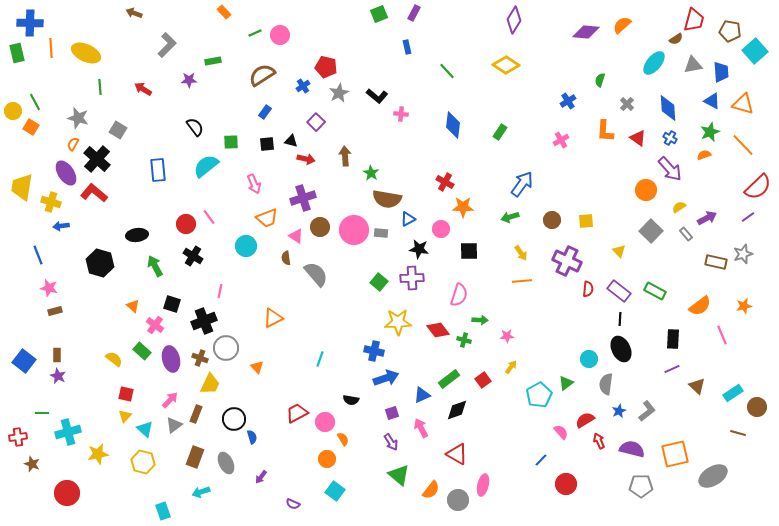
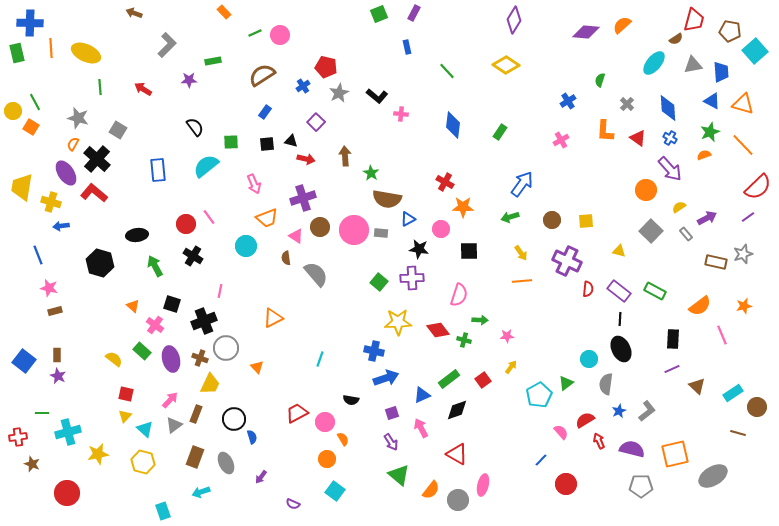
yellow triangle at (619, 251): rotated 32 degrees counterclockwise
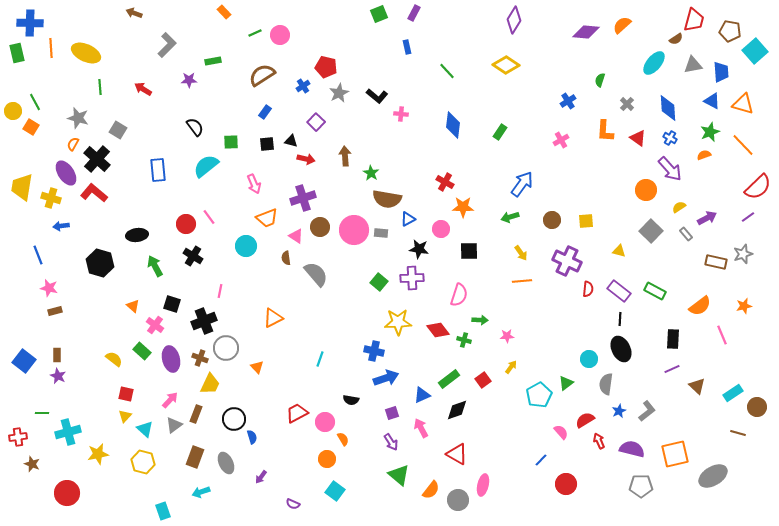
yellow cross at (51, 202): moved 4 px up
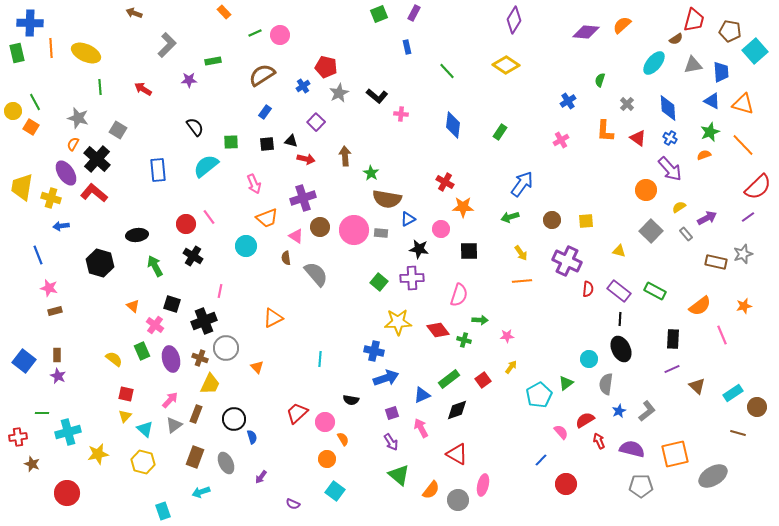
green rectangle at (142, 351): rotated 24 degrees clockwise
cyan line at (320, 359): rotated 14 degrees counterclockwise
red trapezoid at (297, 413): rotated 15 degrees counterclockwise
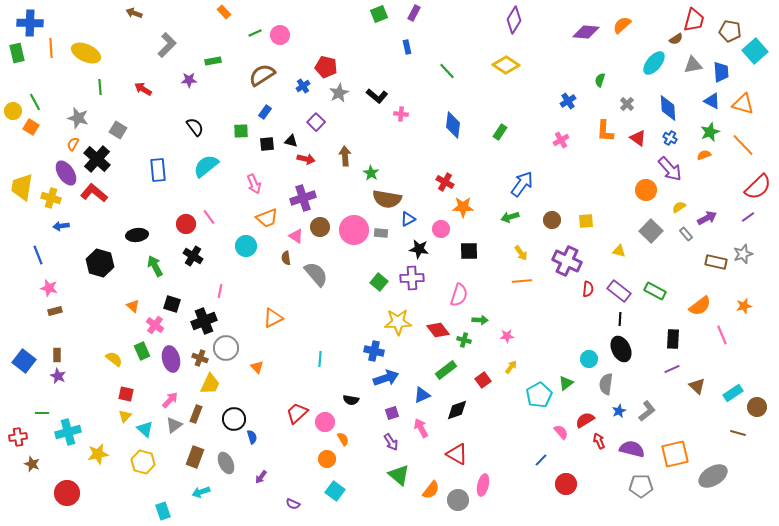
green square at (231, 142): moved 10 px right, 11 px up
green rectangle at (449, 379): moved 3 px left, 9 px up
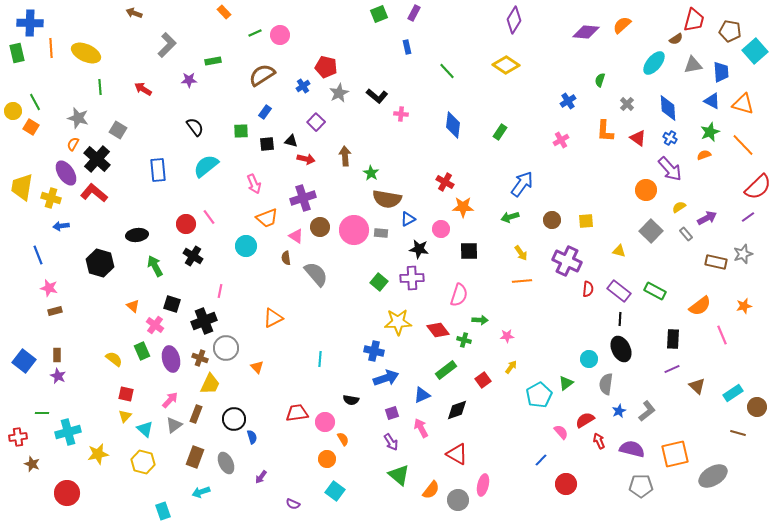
red trapezoid at (297, 413): rotated 35 degrees clockwise
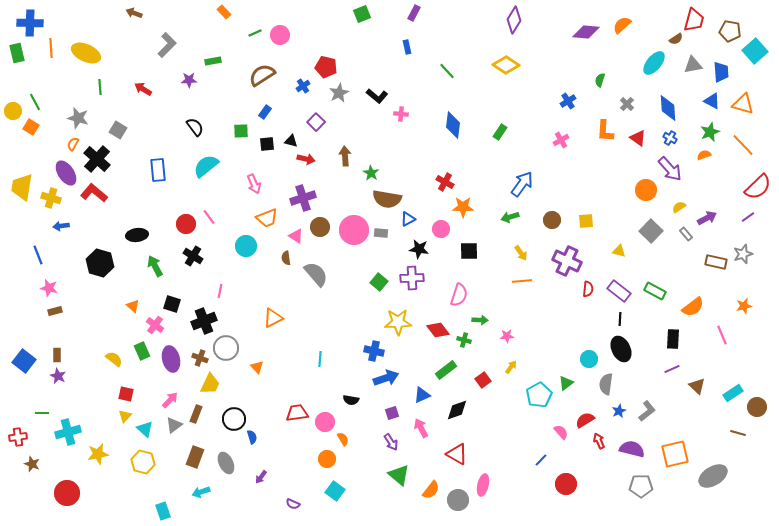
green square at (379, 14): moved 17 px left
orange semicircle at (700, 306): moved 7 px left, 1 px down
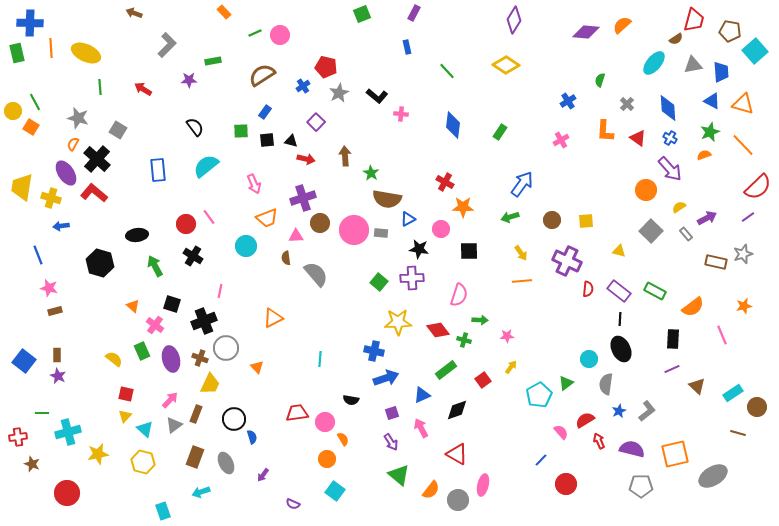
black square at (267, 144): moved 4 px up
brown circle at (320, 227): moved 4 px up
pink triangle at (296, 236): rotated 35 degrees counterclockwise
purple arrow at (261, 477): moved 2 px right, 2 px up
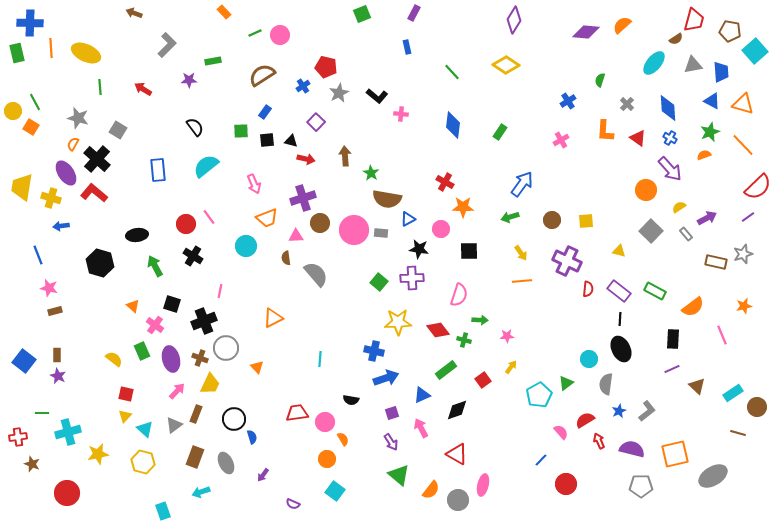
green line at (447, 71): moved 5 px right, 1 px down
pink arrow at (170, 400): moved 7 px right, 9 px up
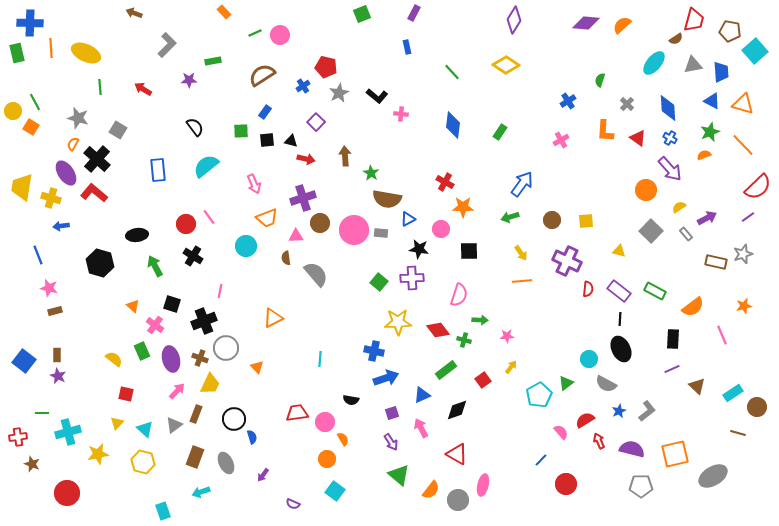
purple diamond at (586, 32): moved 9 px up
gray semicircle at (606, 384): rotated 70 degrees counterclockwise
yellow triangle at (125, 416): moved 8 px left, 7 px down
